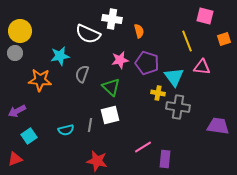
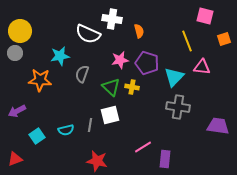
cyan triangle: rotated 20 degrees clockwise
yellow cross: moved 26 px left, 6 px up
cyan square: moved 8 px right
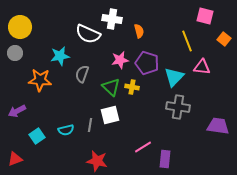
yellow circle: moved 4 px up
orange square: rotated 32 degrees counterclockwise
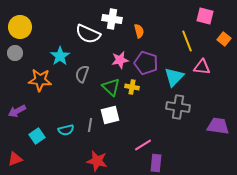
cyan star: rotated 24 degrees counterclockwise
purple pentagon: moved 1 px left
pink line: moved 2 px up
purple rectangle: moved 9 px left, 4 px down
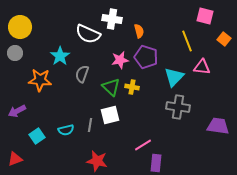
purple pentagon: moved 6 px up
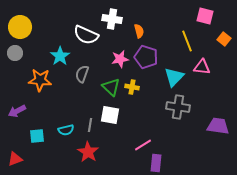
white semicircle: moved 2 px left, 1 px down
pink star: moved 1 px up
white square: rotated 24 degrees clockwise
cyan square: rotated 28 degrees clockwise
red star: moved 9 px left, 9 px up; rotated 20 degrees clockwise
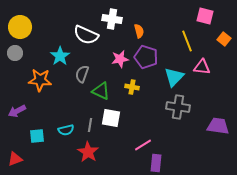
green triangle: moved 10 px left, 4 px down; rotated 18 degrees counterclockwise
white square: moved 1 px right, 3 px down
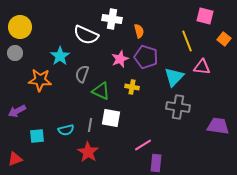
pink star: rotated 12 degrees counterclockwise
